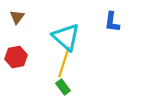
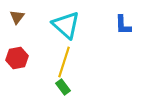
blue L-shape: moved 11 px right, 3 px down; rotated 10 degrees counterclockwise
cyan triangle: moved 12 px up
red hexagon: moved 1 px right, 1 px down
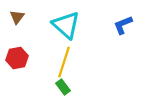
blue L-shape: rotated 70 degrees clockwise
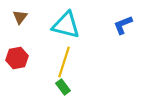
brown triangle: moved 3 px right
cyan triangle: rotated 28 degrees counterclockwise
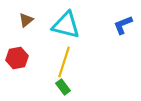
brown triangle: moved 6 px right, 3 px down; rotated 14 degrees clockwise
